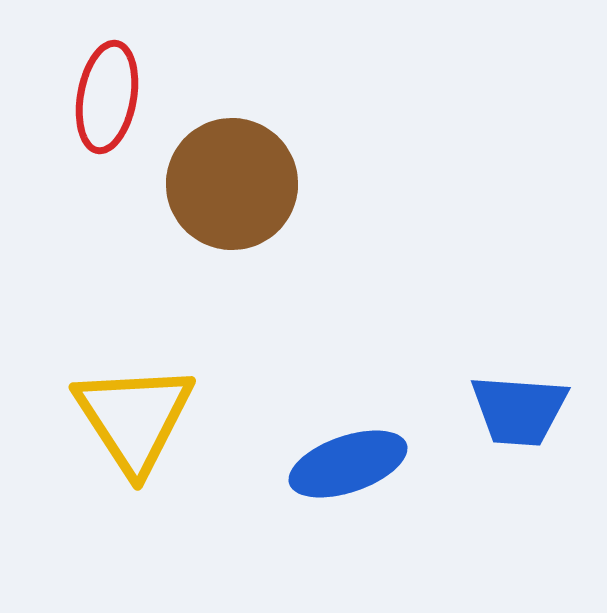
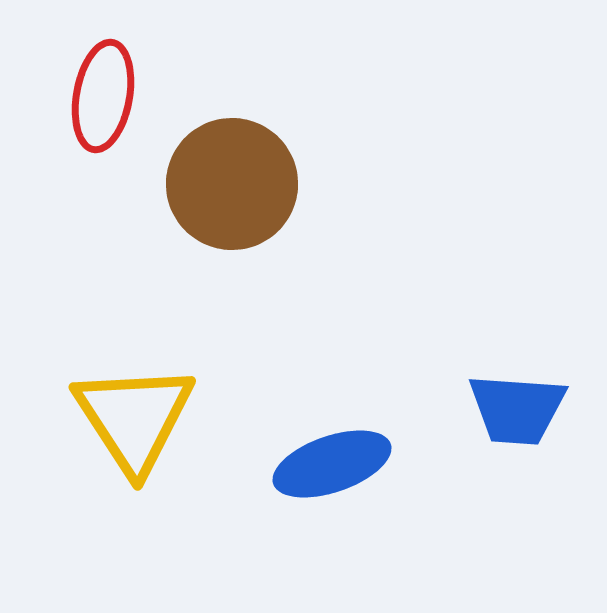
red ellipse: moved 4 px left, 1 px up
blue trapezoid: moved 2 px left, 1 px up
blue ellipse: moved 16 px left
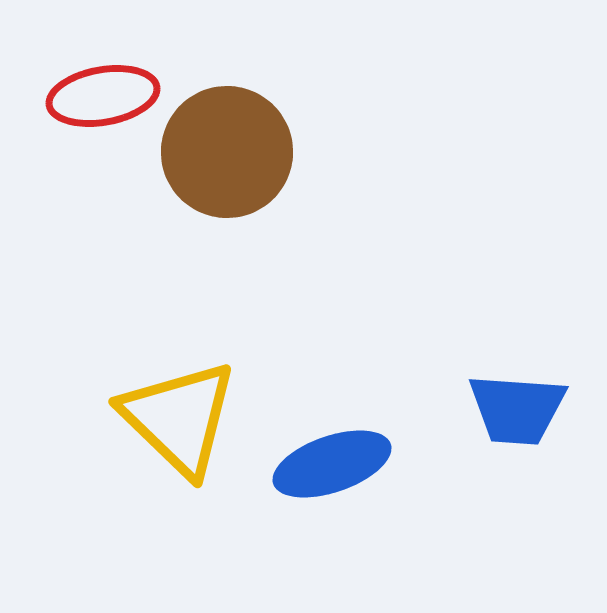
red ellipse: rotated 70 degrees clockwise
brown circle: moved 5 px left, 32 px up
yellow triangle: moved 45 px right; rotated 13 degrees counterclockwise
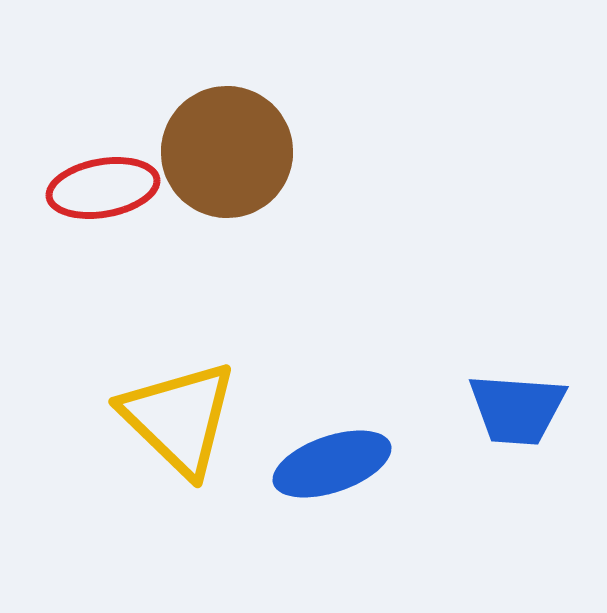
red ellipse: moved 92 px down
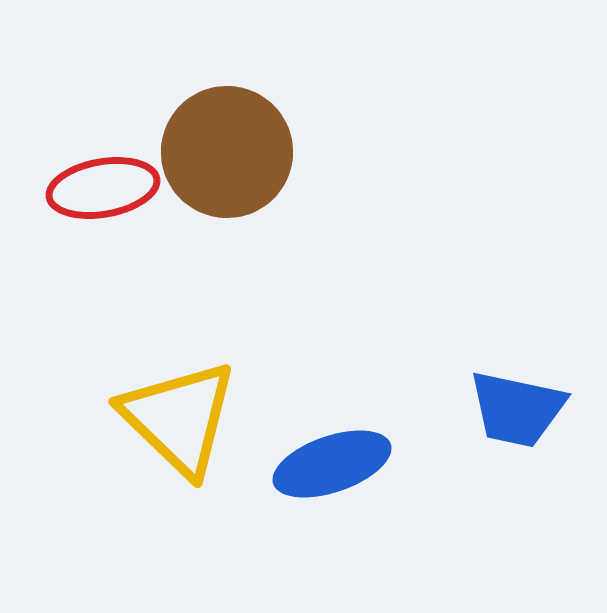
blue trapezoid: rotated 8 degrees clockwise
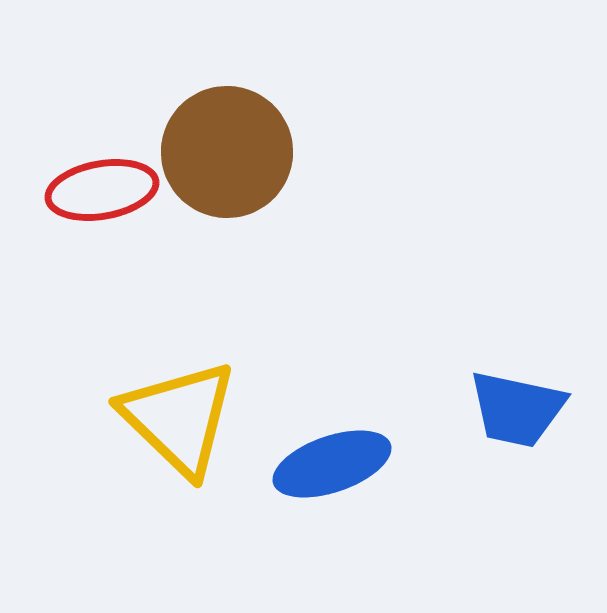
red ellipse: moved 1 px left, 2 px down
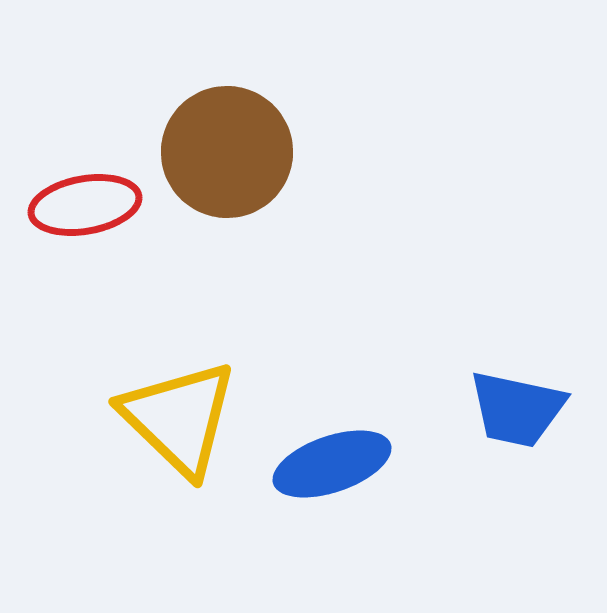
red ellipse: moved 17 px left, 15 px down
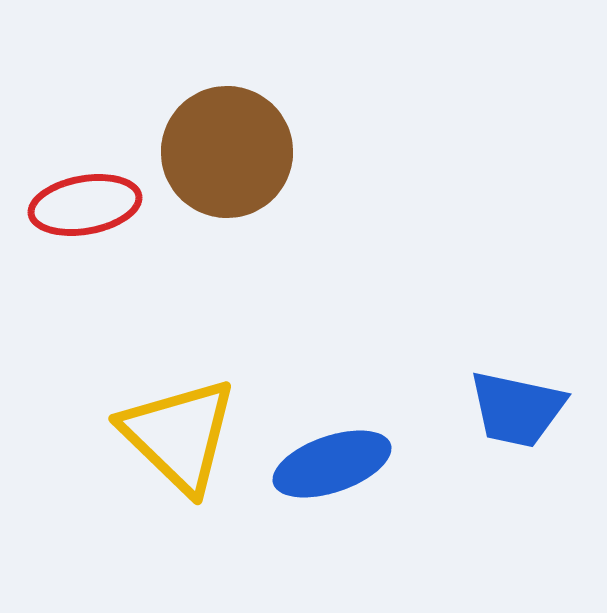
yellow triangle: moved 17 px down
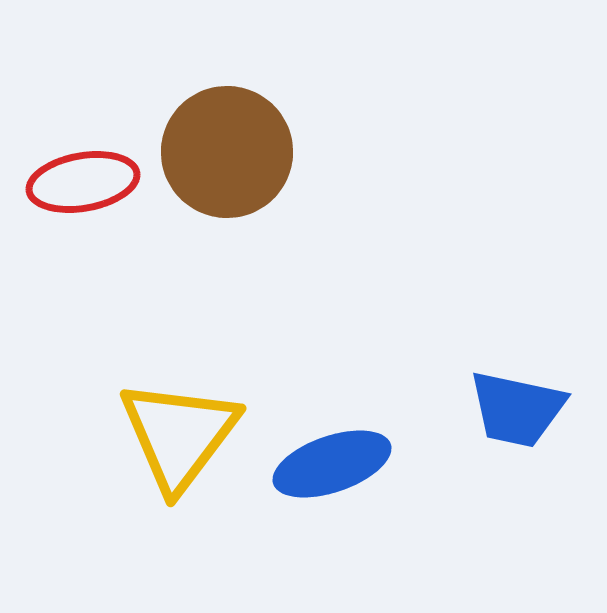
red ellipse: moved 2 px left, 23 px up
yellow triangle: rotated 23 degrees clockwise
